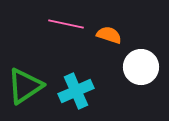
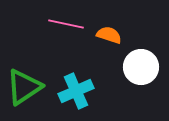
green triangle: moved 1 px left, 1 px down
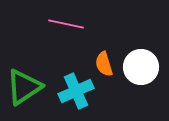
orange semicircle: moved 5 px left, 29 px down; rotated 125 degrees counterclockwise
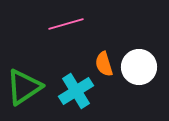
pink line: rotated 28 degrees counterclockwise
white circle: moved 2 px left
cyan cross: rotated 8 degrees counterclockwise
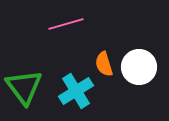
green triangle: rotated 33 degrees counterclockwise
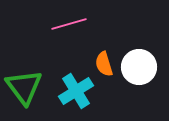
pink line: moved 3 px right
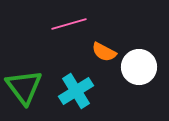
orange semicircle: moved 12 px up; rotated 45 degrees counterclockwise
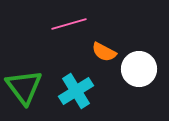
white circle: moved 2 px down
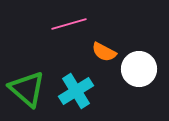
green triangle: moved 3 px right, 2 px down; rotated 12 degrees counterclockwise
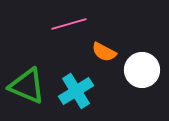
white circle: moved 3 px right, 1 px down
green triangle: moved 3 px up; rotated 18 degrees counterclockwise
